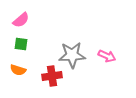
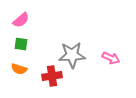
pink arrow: moved 4 px right, 2 px down
orange semicircle: moved 1 px right, 1 px up
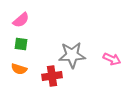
pink arrow: moved 1 px right, 1 px down
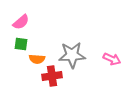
pink semicircle: moved 2 px down
orange semicircle: moved 18 px right, 10 px up; rotated 14 degrees counterclockwise
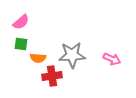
orange semicircle: moved 1 px right, 1 px up
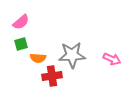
green square: rotated 24 degrees counterclockwise
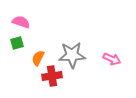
pink semicircle: rotated 120 degrees counterclockwise
green square: moved 4 px left, 1 px up
orange semicircle: rotated 112 degrees clockwise
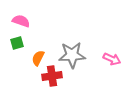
pink semicircle: moved 1 px up
